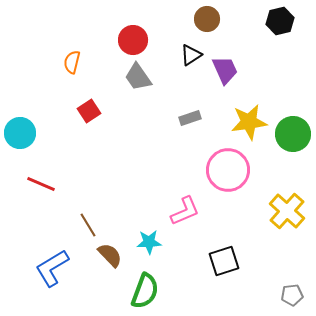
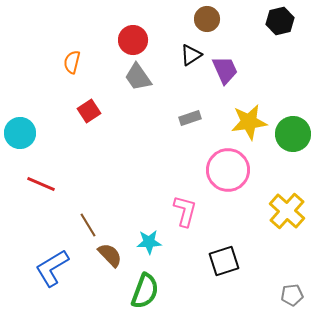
pink L-shape: rotated 52 degrees counterclockwise
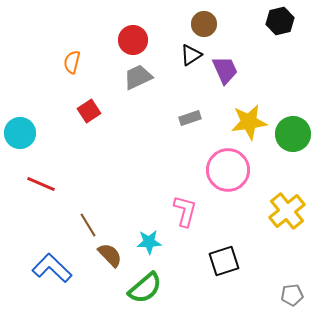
brown circle: moved 3 px left, 5 px down
gray trapezoid: rotated 100 degrees clockwise
yellow cross: rotated 9 degrees clockwise
blue L-shape: rotated 75 degrees clockwise
green semicircle: moved 3 px up; rotated 30 degrees clockwise
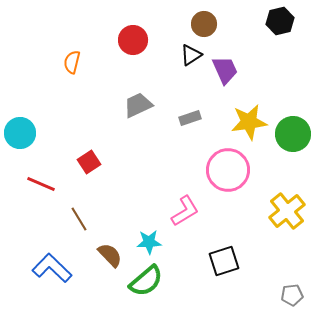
gray trapezoid: moved 28 px down
red square: moved 51 px down
pink L-shape: rotated 44 degrees clockwise
brown line: moved 9 px left, 6 px up
green semicircle: moved 1 px right, 7 px up
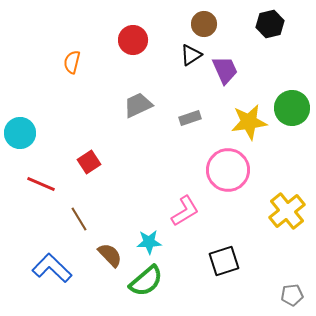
black hexagon: moved 10 px left, 3 px down
green circle: moved 1 px left, 26 px up
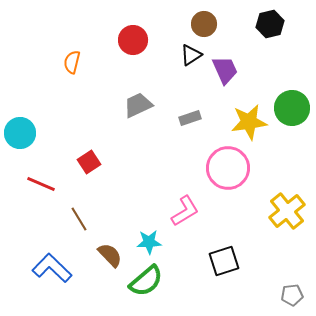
pink circle: moved 2 px up
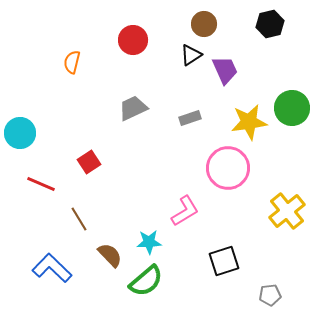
gray trapezoid: moved 5 px left, 3 px down
gray pentagon: moved 22 px left
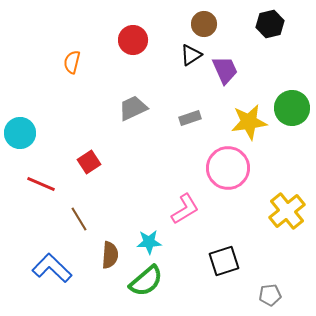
pink L-shape: moved 2 px up
brown semicircle: rotated 48 degrees clockwise
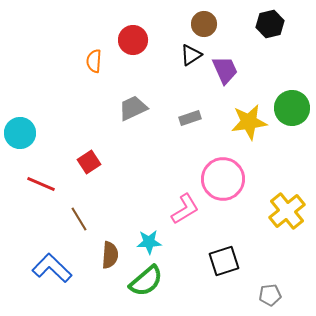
orange semicircle: moved 22 px right, 1 px up; rotated 10 degrees counterclockwise
pink circle: moved 5 px left, 11 px down
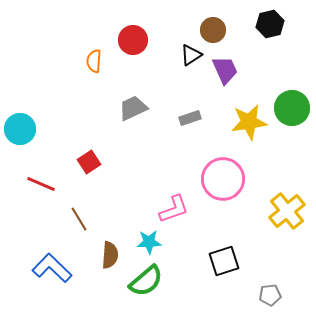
brown circle: moved 9 px right, 6 px down
cyan circle: moved 4 px up
pink L-shape: moved 11 px left; rotated 12 degrees clockwise
